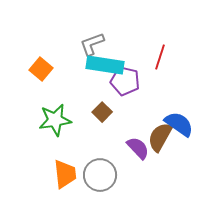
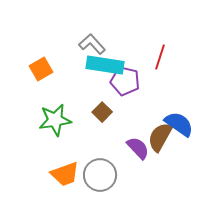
gray L-shape: rotated 68 degrees clockwise
orange square: rotated 20 degrees clockwise
orange trapezoid: rotated 76 degrees clockwise
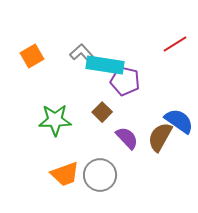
gray L-shape: moved 9 px left, 10 px down
red line: moved 15 px right, 13 px up; rotated 40 degrees clockwise
orange square: moved 9 px left, 13 px up
green star: rotated 8 degrees clockwise
blue semicircle: moved 3 px up
purple semicircle: moved 11 px left, 10 px up
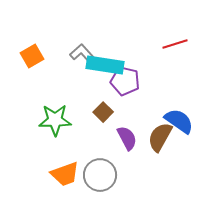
red line: rotated 15 degrees clockwise
brown square: moved 1 px right
purple semicircle: rotated 15 degrees clockwise
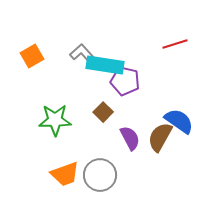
purple semicircle: moved 3 px right
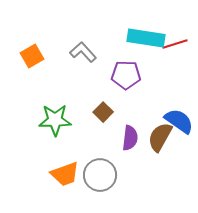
gray L-shape: moved 2 px up
cyan rectangle: moved 41 px right, 27 px up
purple pentagon: moved 1 px right, 6 px up; rotated 12 degrees counterclockwise
purple semicircle: rotated 35 degrees clockwise
